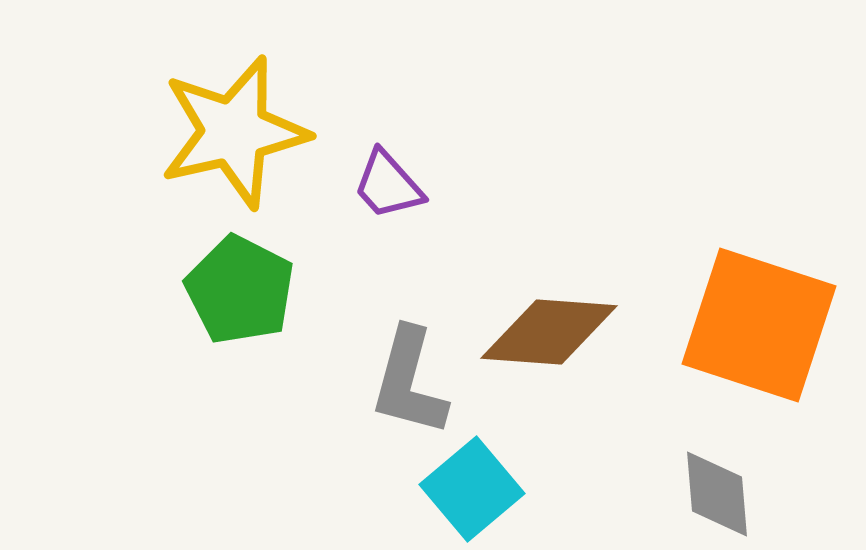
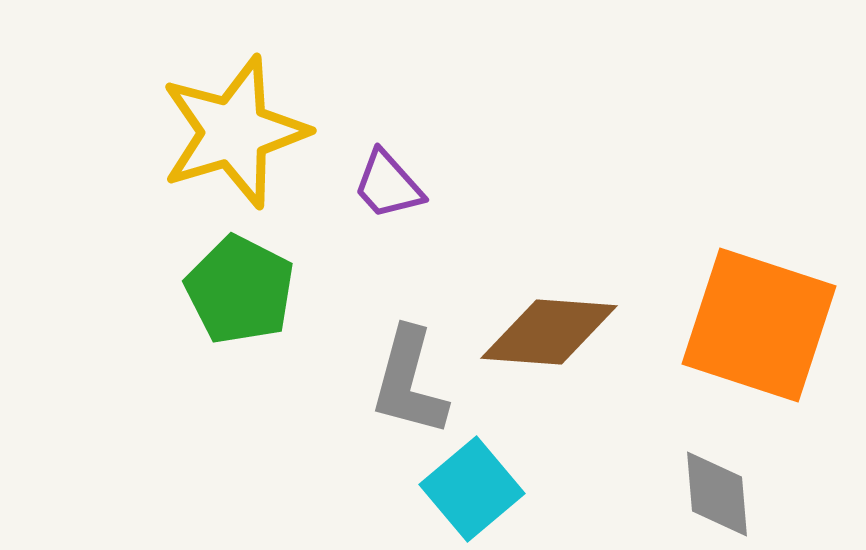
yellow star: rotated 4 degrees counterclockwise
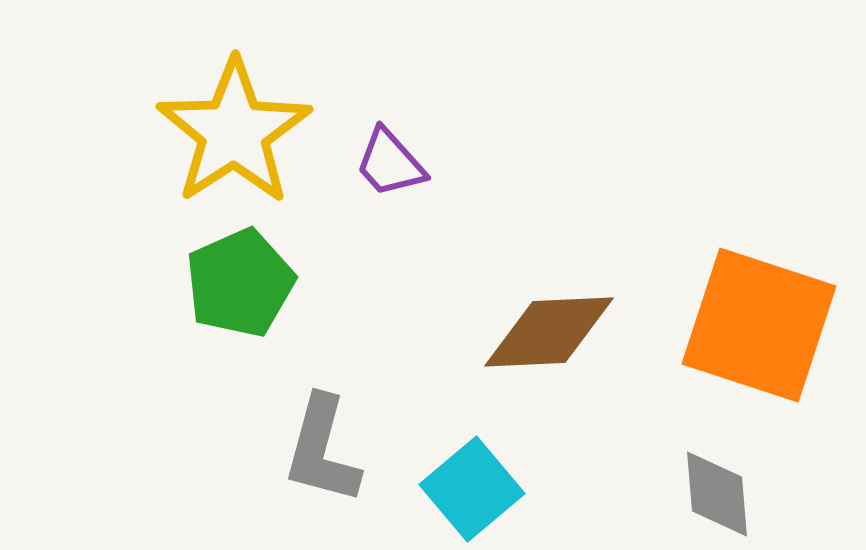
yellow star: rotated 16 degrees counterclockwise
purple trapezoid: moved 2 px right, 22 px up
green pentagon: moved 7 px up; rotated 21 degrees clockwise
brown diamond: rotated 7 degrees counterclockwise
gray L-shape: moved 87 px left, 68 px down
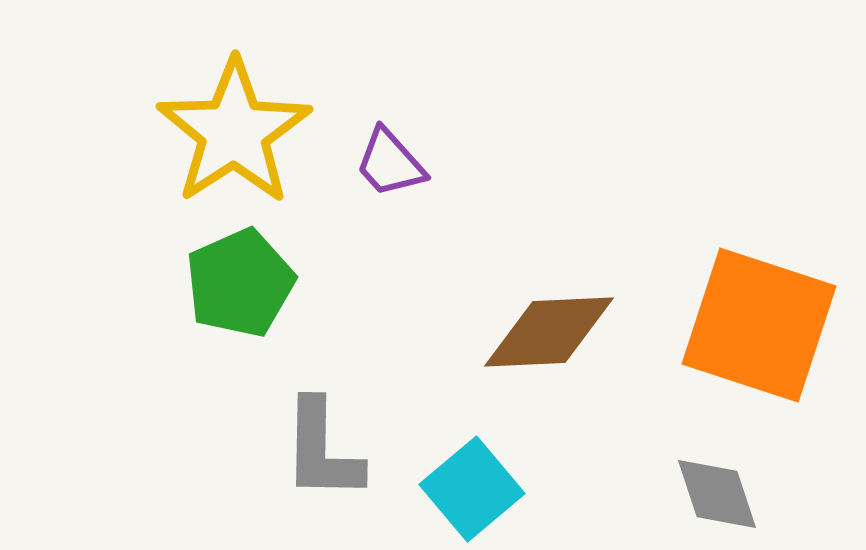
gray L-shape: rotated 14 degrees counterclockwise
gray diamond: rotated 14 degrees counterclockwise
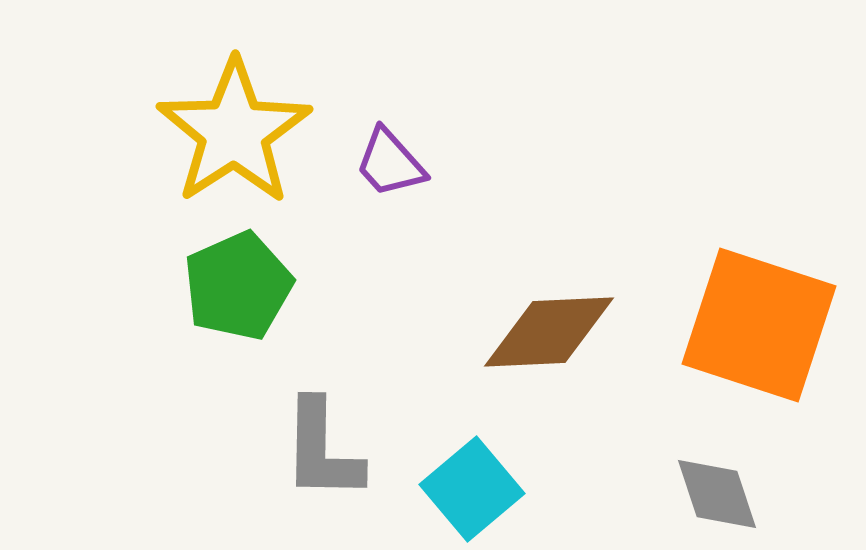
green pentagon: moved 2 px left, 3 px down
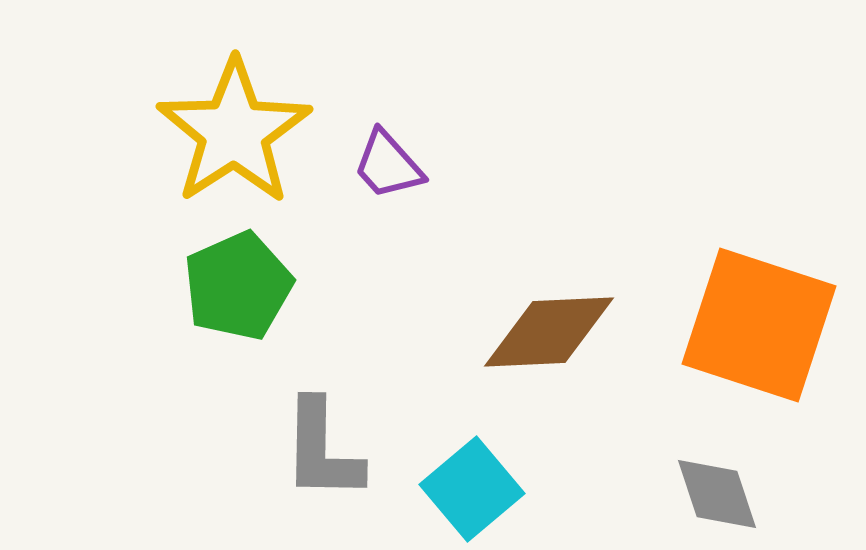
purple trapezoid: moved 2 px left, 2 px down
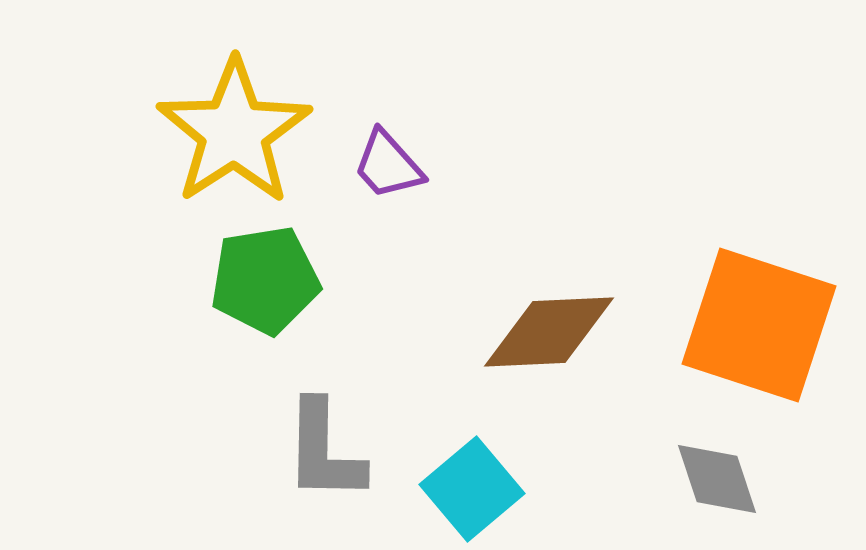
green pentagon: moved 27 px right, 6 px up; rotated 15 degrees clockwise
gray L-shape: moved 2 px right, 1 px down
gray diamond: moved 15 px up
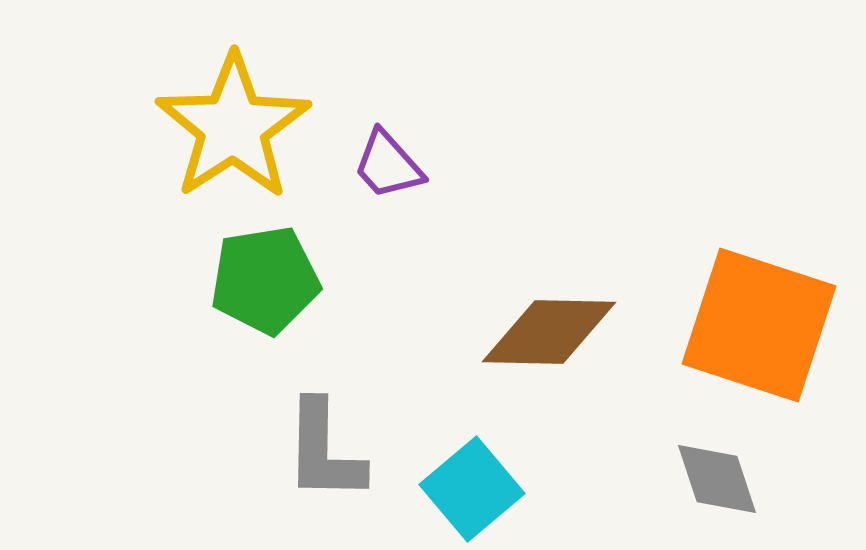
yellow star: moved 1 px left, 5 px up
brown diamond: rotated 4 degrees clockwise
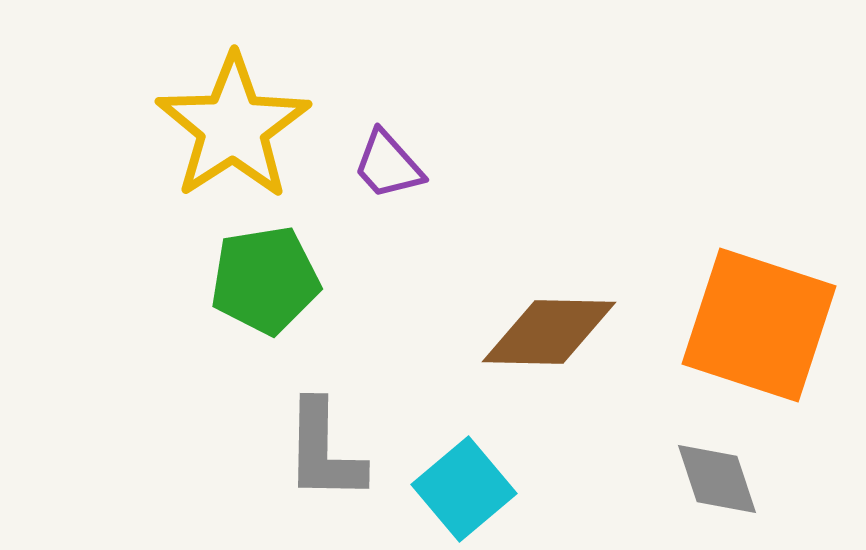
cyan square: moved 8 px left
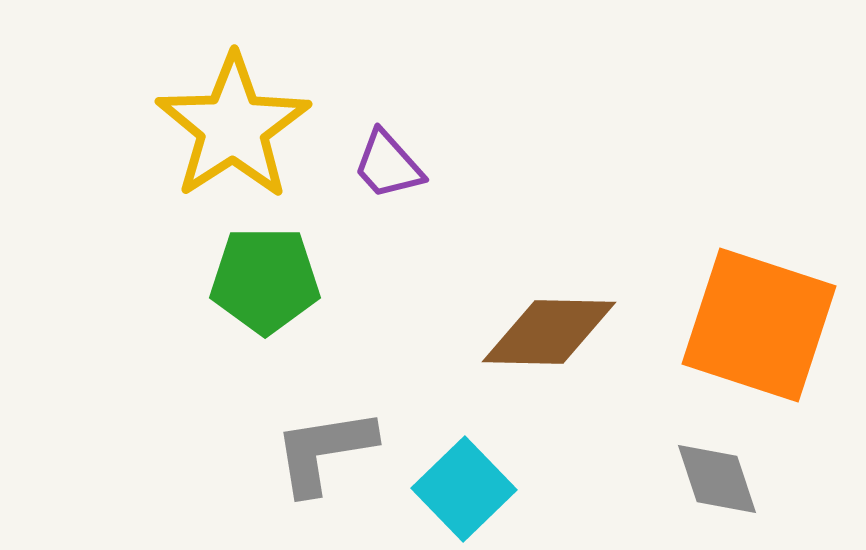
green pentagon: rotated 9 degrees clockwise
gray L-shape: rotated 80 degrees clockwise
cyan square: rotated 4 degrees counterclockwise
